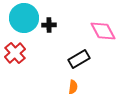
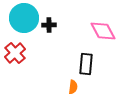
black rectangle: moved 7 px right, 5 px down; rotated 55 degrees counterclockwise
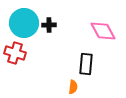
cyan circle: moved 5 px down
red cross: rotated 30 degrees counterclockwise
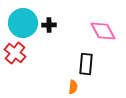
cyan circle: moved 1 px left
red cross: rotated 20 degrees clockwise
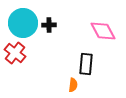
orange semicircle: moved 2 px up
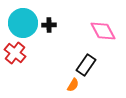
black rectangle: moved 1 px down; rotated 30 degrees clockwise
orange semicircle: rotated 24 degrees clockwise
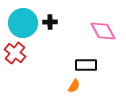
black cross: moved 1 px right, 3 px up
black rectangle: rotated 55 degrees clockwise
orange semicircle: moved 1 px right, 1 px down
